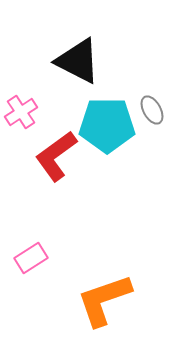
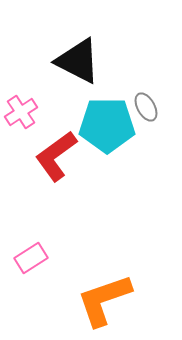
gray ellipse: moved 6 px left, 3 px up
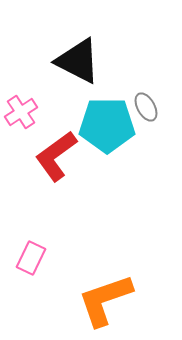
pink rectangle: rotated 32 degrees counterclockwise
orange L-shape: moved 1 px right
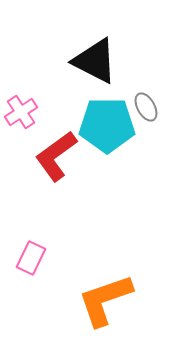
black triangle: moved 17 px right
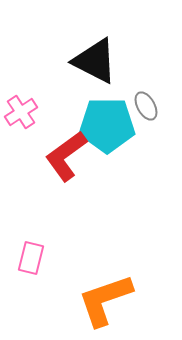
gray ellipse: moved 1 px up
red L-shape: moved 10 px right
pink rectangle: rotated 12 degrees counterclockwise
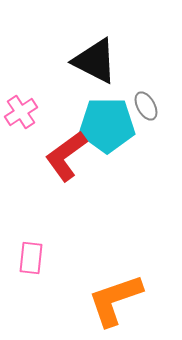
pink rectangle: rotated 8 degrees counterclockwise
orange L-shape: moved 10 px right
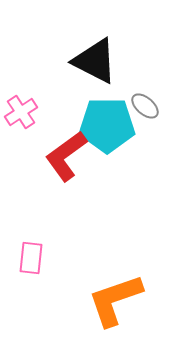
gray ellipse: moved 1 px left; rotated 20 degrees counterclockwise
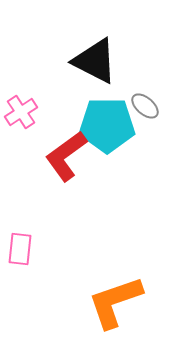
pink rectangle: moved 11 px left, 9 px up
orange L-shape: moved 2 px down
